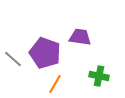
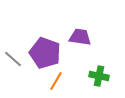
orange line: moved 1 px right, 3 px up
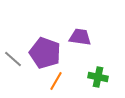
green cross: moved 1 px left, 1 px down
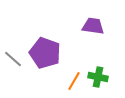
purple trapezoid: moved 13 px right, 11 px up
orange line: moved 18 px right
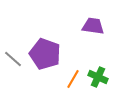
purple pentagon: moved 1 px down
green cross: rotated 12 degrees clockwise
orange line: moved 1 px left, 2 px up
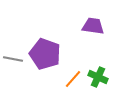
gray line: rotated 30 degrees counterclockwise
orange line: rotated 12 degrees clockwise
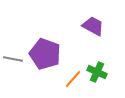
purple trapezoid: rotated 20 degrees clockwise
green cross: moved 1 px left, 5 px up
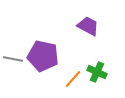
purple trapezoid: moved 5 px left
purple pentagon: moved 2 px left, 2 px down; rotated 8 degrees counterclockwise
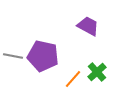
gray line: moved 3 px up
green cross: rotated 24 degrees clockwise
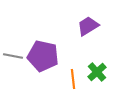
purple trapezoid: rotated 60 degrees counterclockwise
orange line: rotated 48 degrees counterclockwise
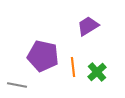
gray line: moved 4 px right, 29 px down
orange line: moved 12 px up
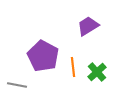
purple pentagon: rotated 16 degrees clockwise
